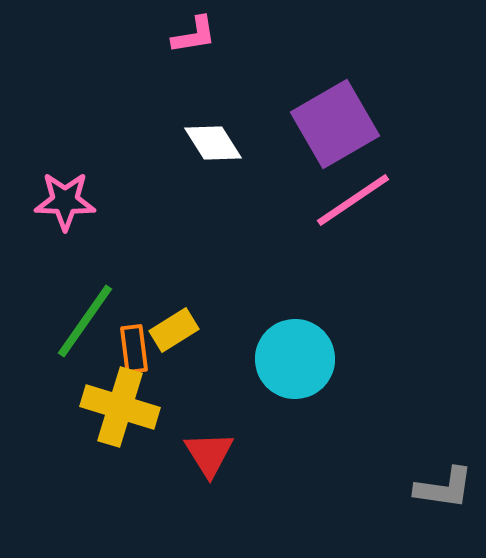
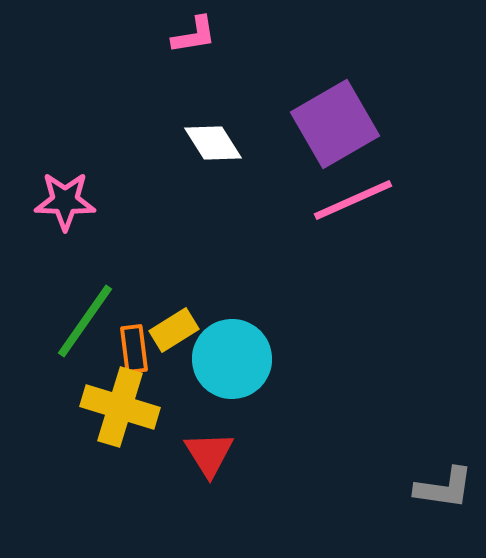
pink line: rotated 10 degrees clockwise
cyan circle: moved 63 px left
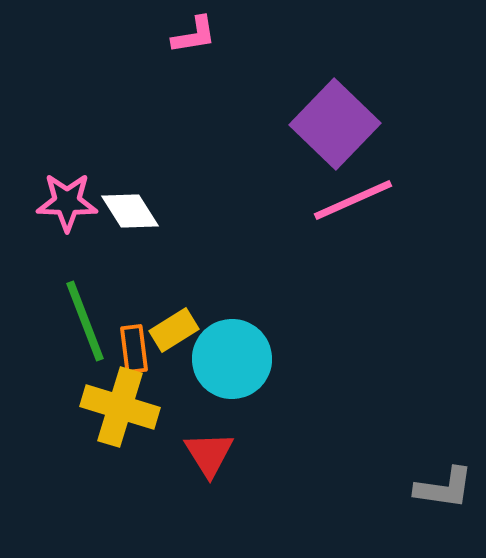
purple square: rotated 16 degrees counterclockwise
white diamond: moved 83 px left, 68 px down
pink star: moved 2 px right, 1 px down
green line: rotated 56 degrees counterclockwise
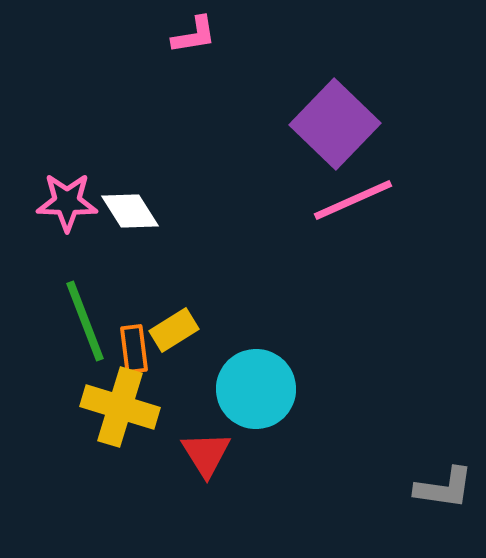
cyan circle: moved 24 px right, 30 px down
red triangle: moved 3 px left
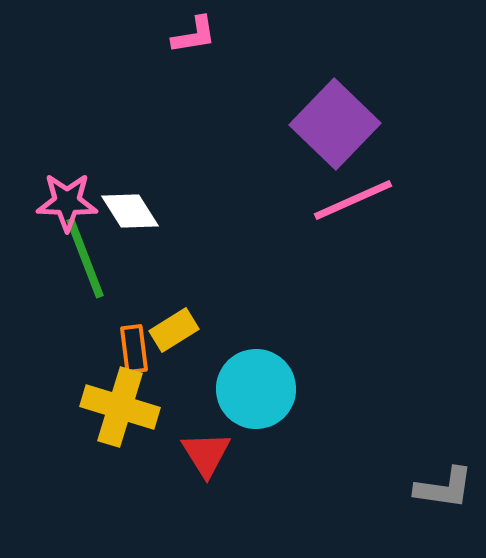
green line: moved 63 px up
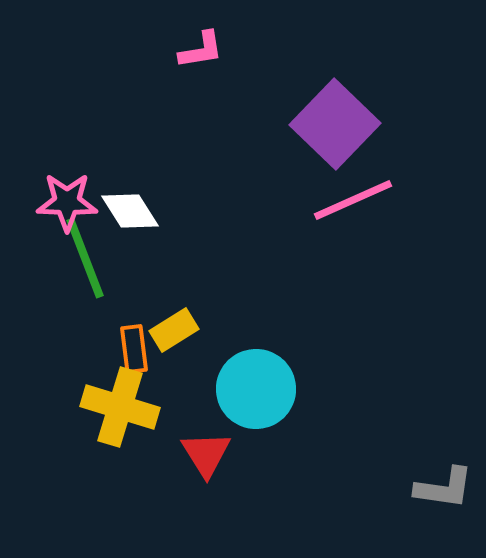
pink L-shape: moved 7 px right, 15 px down
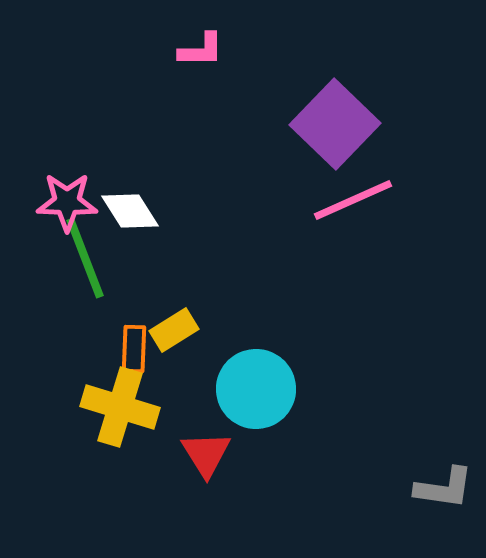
pink L-shape: rotated 9 degrees clockwise
orange rectangle: rotated 9 degrees clockwise
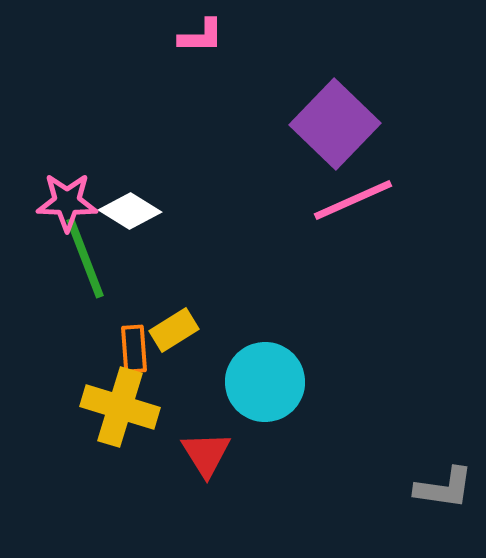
pink L-shape: moved 14 px up
white diamond: rotated 26 degrees counterclockwise
orange rectangle: rotated 6 degrees counterclockwise
cyan circle: moved 9 px right, 7 px up
